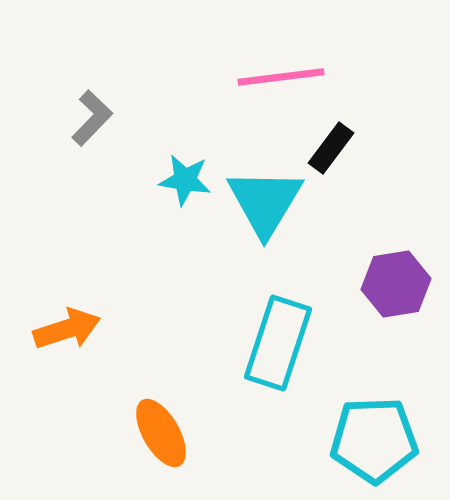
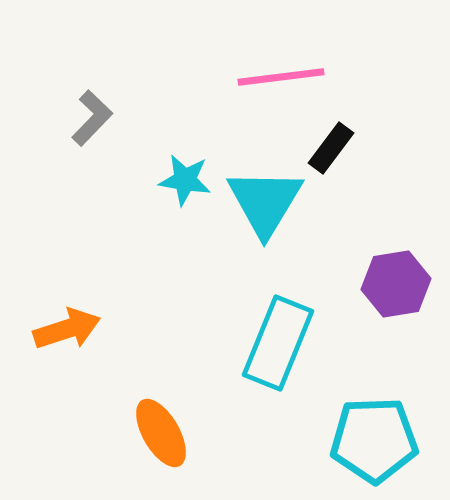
cyan rectangle: rotated 4 degrees clockwise
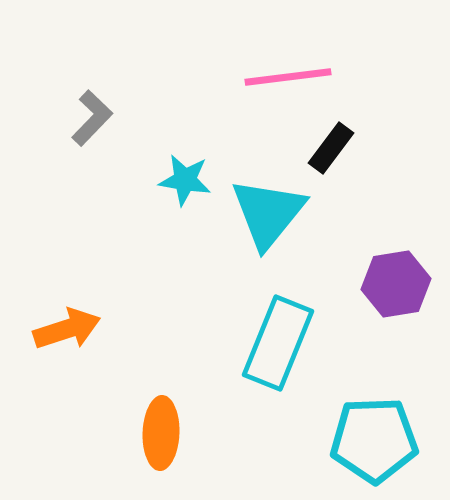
pink line: moved 7 px right
cyan triangle: moved 3 px right, 11 px down; rotated 8 degrees clockwise
orange ellipse: rotated 32 degrees clockwise
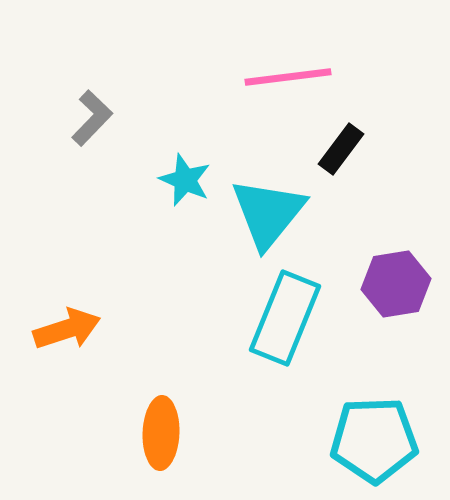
black rectangle: moved 10 px right, 1 px down
cyan star: rotated 14 degrees clockwise
cyan rectangle: moved 7 px right, 25 px up
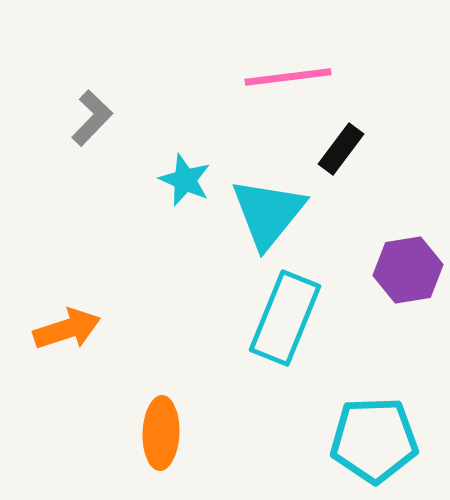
purple hexagon: moved 12 px right, 14 px up
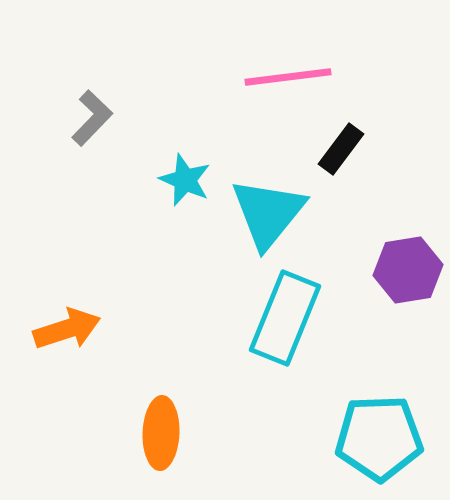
cyan pentagon: moved 5 px right, 2 px up
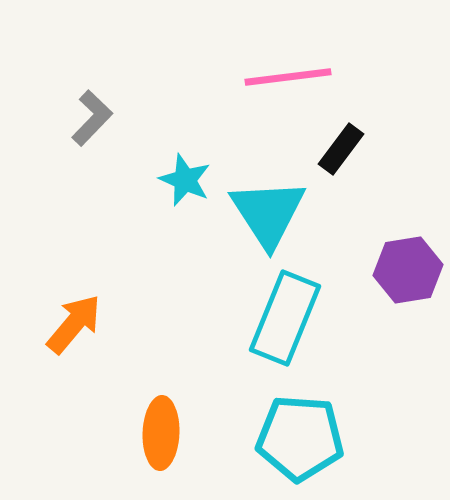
cyan triangle: rotated 12 degrees counterclockwise
orange arrow: moved 7 px right, 5 px up; rotated 32 degrees counterclockwise
cyan pentagon: moved 79 px left; rotated 6 degrees clockwise
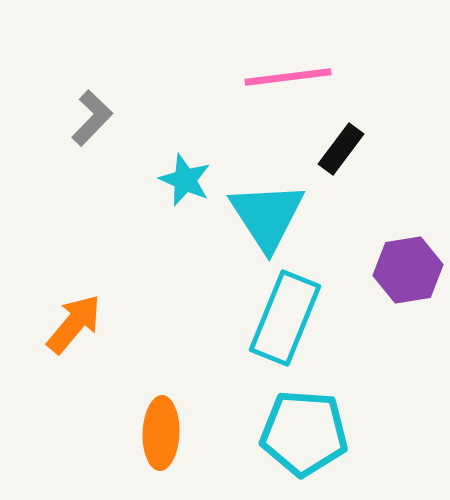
cyan triangle: moved 1 px left, 3 px down
cyan pentagon: moved 4 px right, 5 px up
